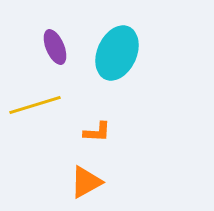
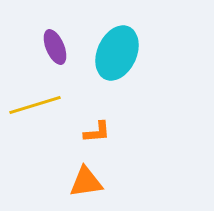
orange L-shape: rotated 8 degrees counterclockwise
orange triangle: rotated 21 degrees clockwise
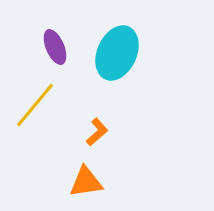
yellow line: rotated 33 degrees counterclockwise
orange L-shape: rotated 36 degrees counterclockwise
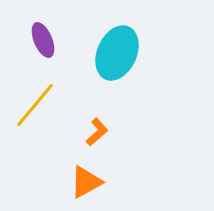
purple ellipse: moved 12 px left, 7 px up
orange triangle: rotated 21 degrees counterclockwise
